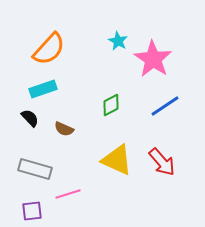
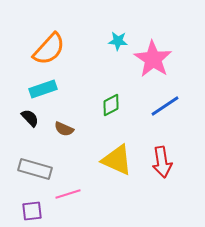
cyan star: rotated 24 degrees counterclockwise
red arrow: rotated 32 degrees clockwise
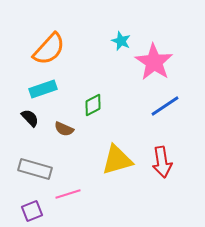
cyan star: moved 3 px right; rotated 18 degrees clockwise
pink star: moved 1 px right, 3 px down
green diamond: moved 18 px left
yellow triangle: rotated 40 degrees counterclockwise
purple square: rotated 15 degrees counterclockwise
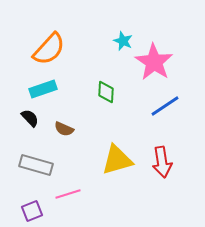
cyan star: moved 2 px right
green diamond: moved 13 px right, 13 px up; rotated 60 degrees counterclockwise
gray rectangle: moved 1 px right, 4 px up
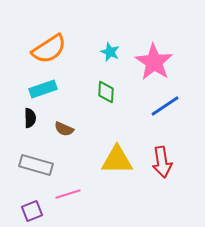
cyan star: moved 13 px left, 11 px down
orange semicircle: rotated 15 degrees clockwise
black semicircle: rotated 42 degrees clockwise
yellow triangle: rotated 16 degrees clockwise
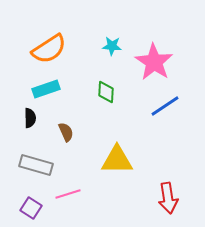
cyan star: moved 2 px right, 6 px up; rotated 18 degrees counterclockwise
cyan rectangle: moved 3 px right
brown semicircle: moved 2 px right, 3 px down; rotated 138 degrees counterclockwise
red arrow: moved 6 px right, 36 px down
purple square: moved 1 px left, 3 px up; rotated 35 degrees counterclockwise
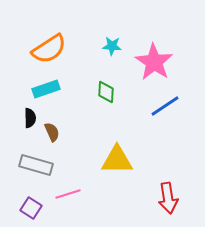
brown semicircle: moved 14 px left
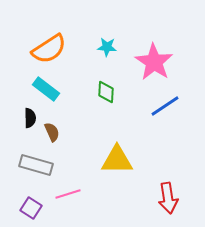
cyan star: moved 5 px left, 1 px down
cyan rectangle: rotated 56 degrees clockwise
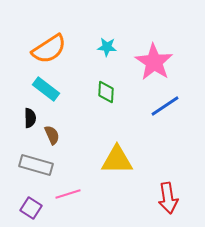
brown semicircle: moved 3 px down
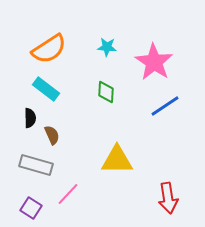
pink line: rotated 30 degrees counterclockwise
